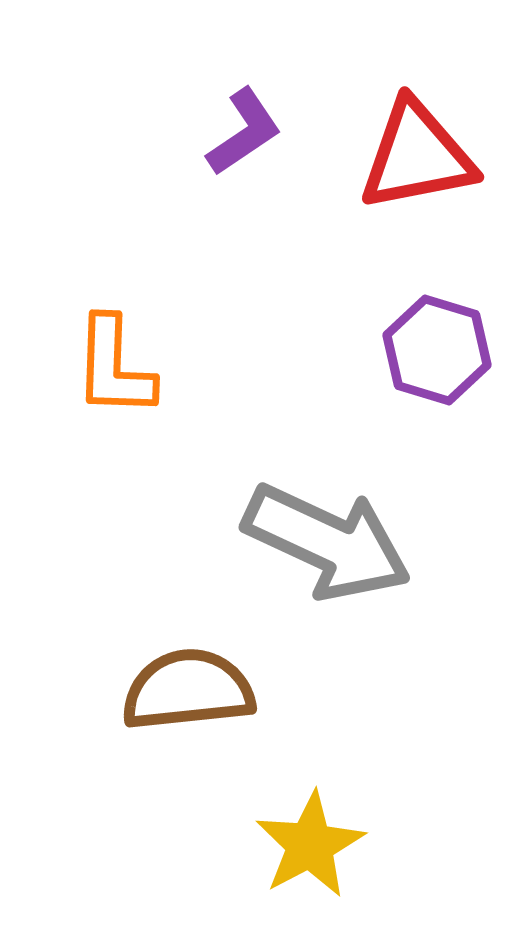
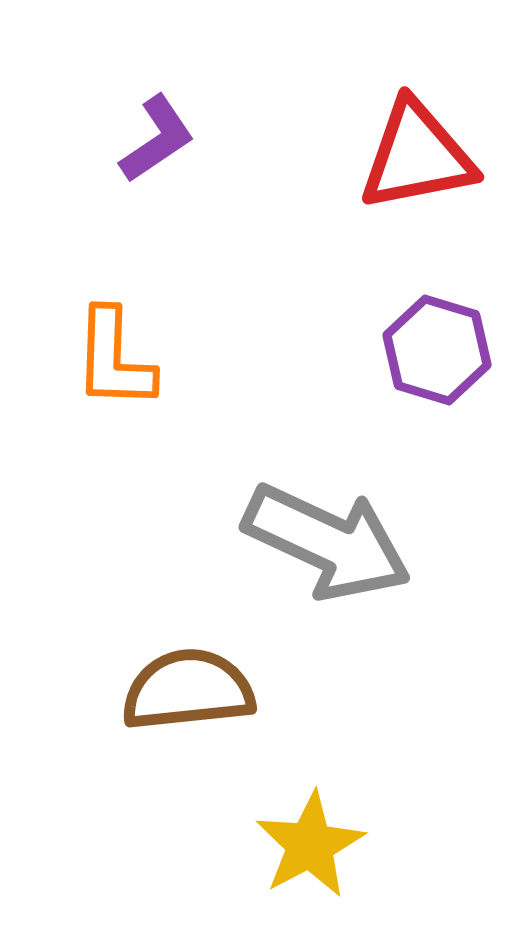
purple L-shape: moved 87 px left, 7 px down
orange L-shape: moved 8 px up
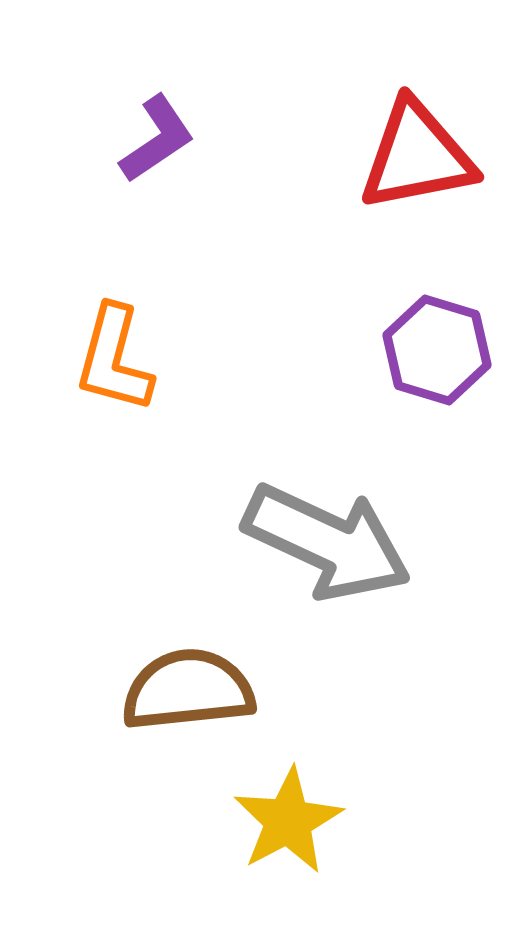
orange L-shape: rotated 13 degrees clockwise
yellow star: moved 22 px left, 24 px up
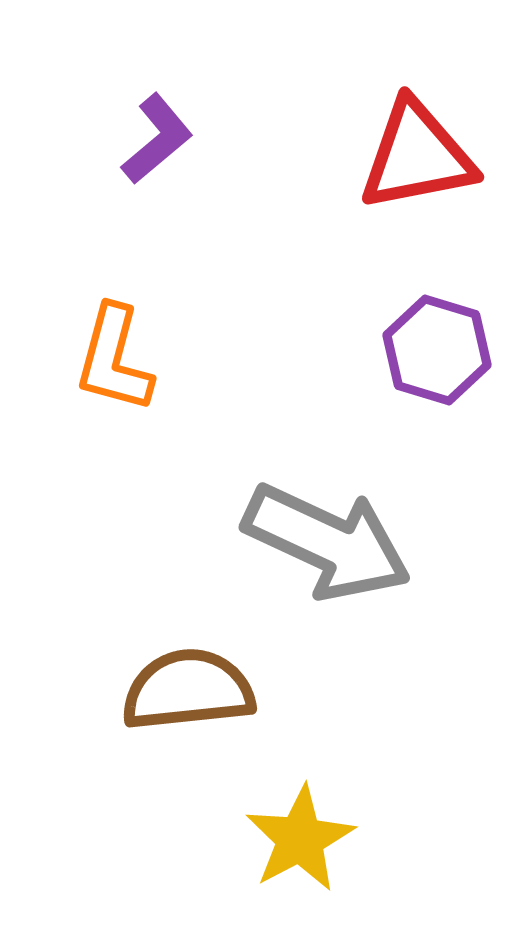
purple L-shape: rotated 6 degrees counterclockwise
yellow star: moved 12 px right, 18 px down
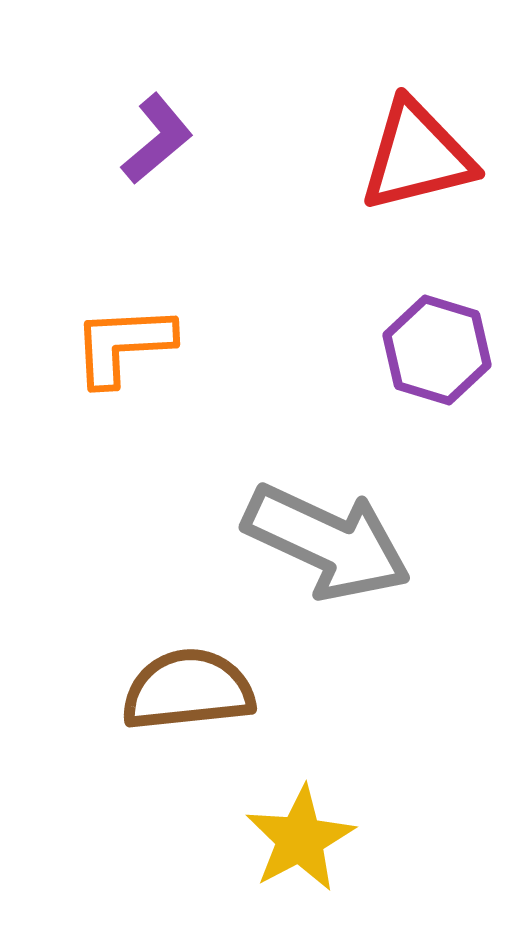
red triangle: rotated 3 degrees counterclockwise
orange L-shape: moved 9 px right, 14 px up; rotated 72 degrees clockwise
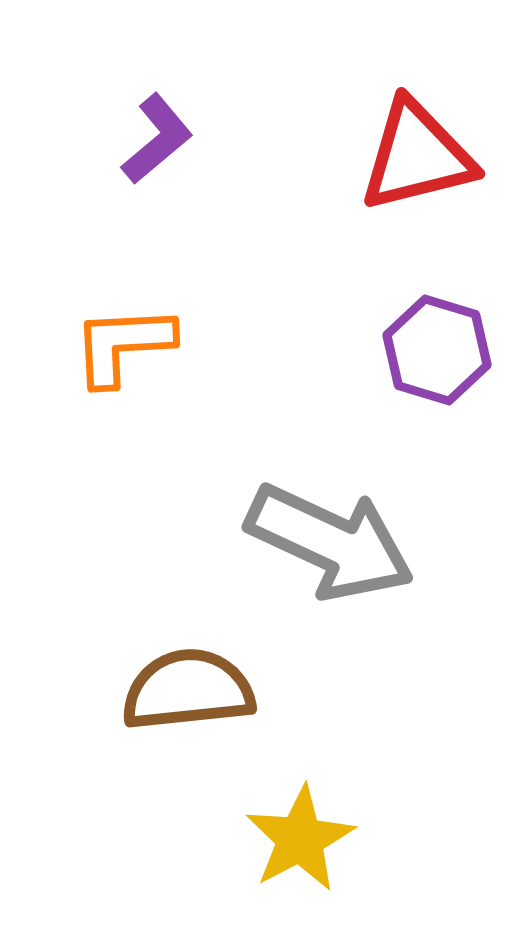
gray arrow: moved 3 px right
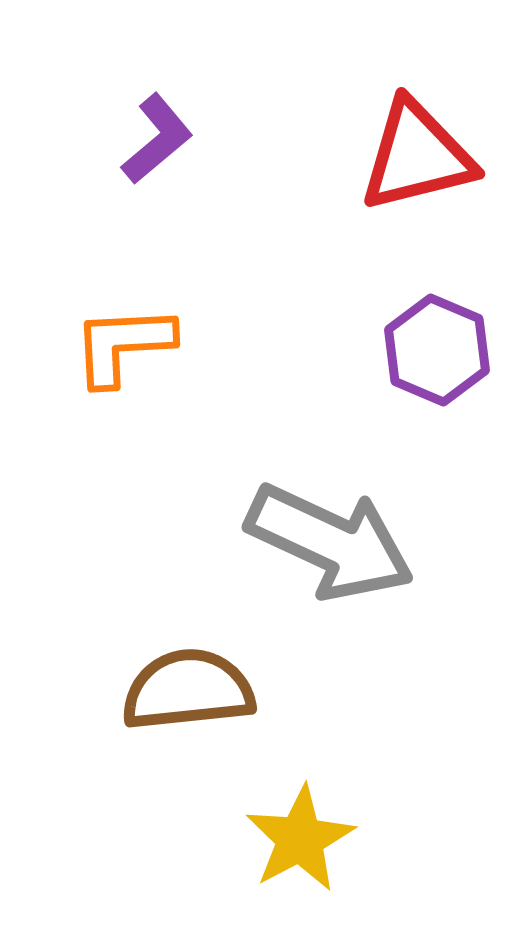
purple hexagon: rotated 6 degrees clockwise
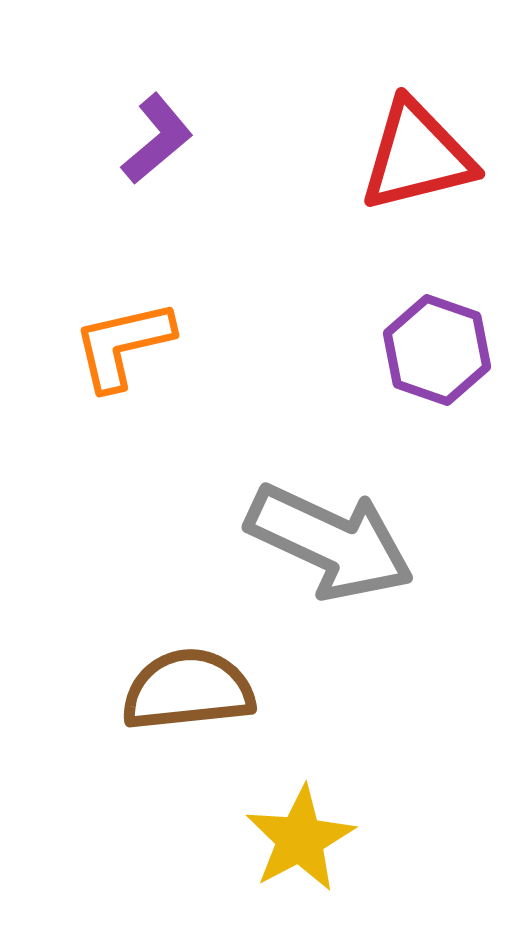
orange L-shape: rotated 10 degrees counterclockwise
purple hexagon: rotated 4 degrees counterclockwise
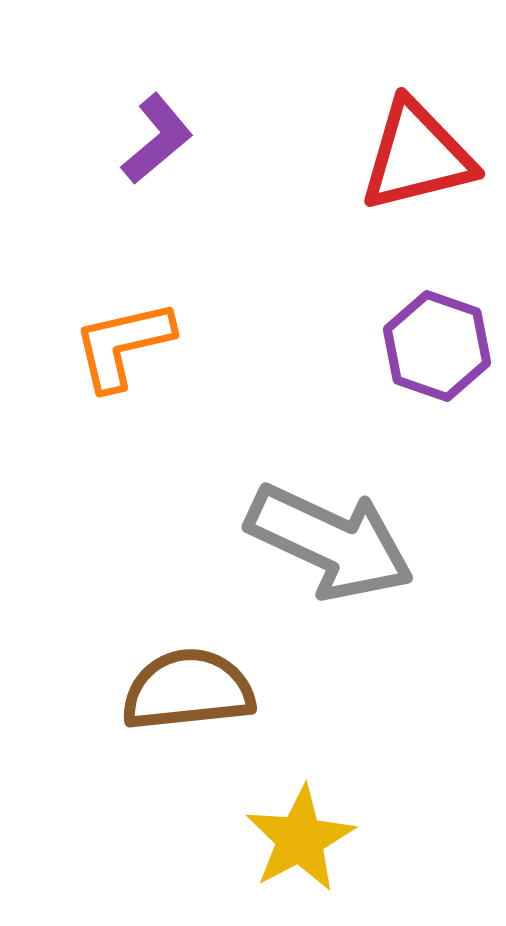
purple hexagon: moved 4 px up
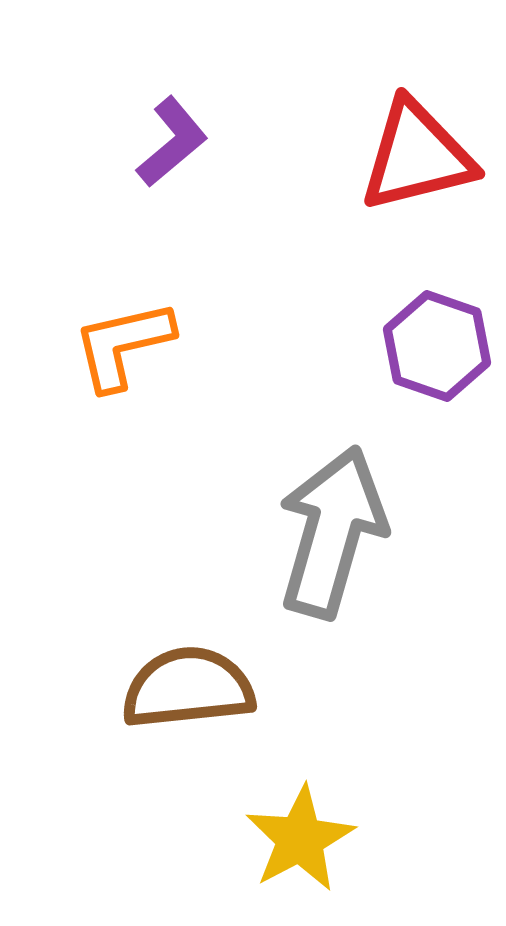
purple L-shape: moved 15 px right, 3 px down
gray arrow: moved 2 px right, 10 px up; rotated 99 degrees counterclockwise
brown semicircle: moved 2 px up
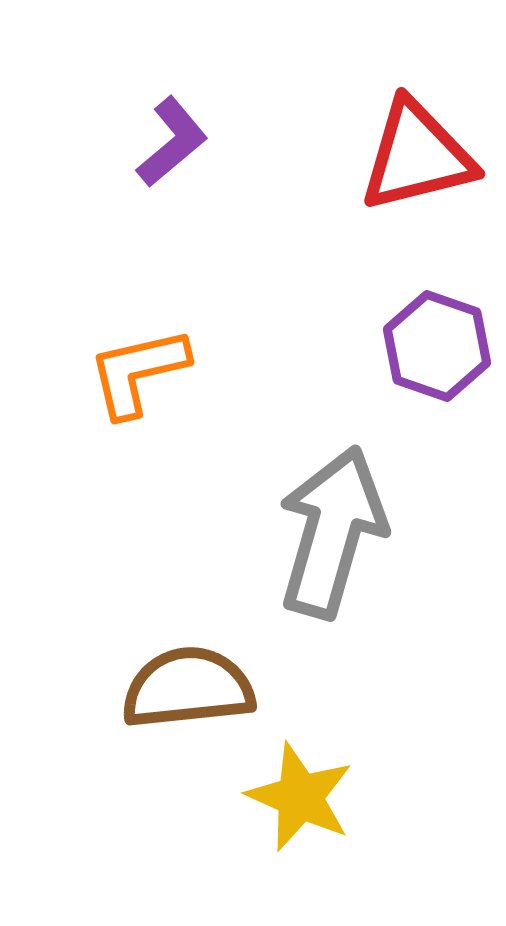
orange L-shape: moved 15 px right, 27 px down
yellow star: moved 42 px up; rotated 20 degrees counterclockwise
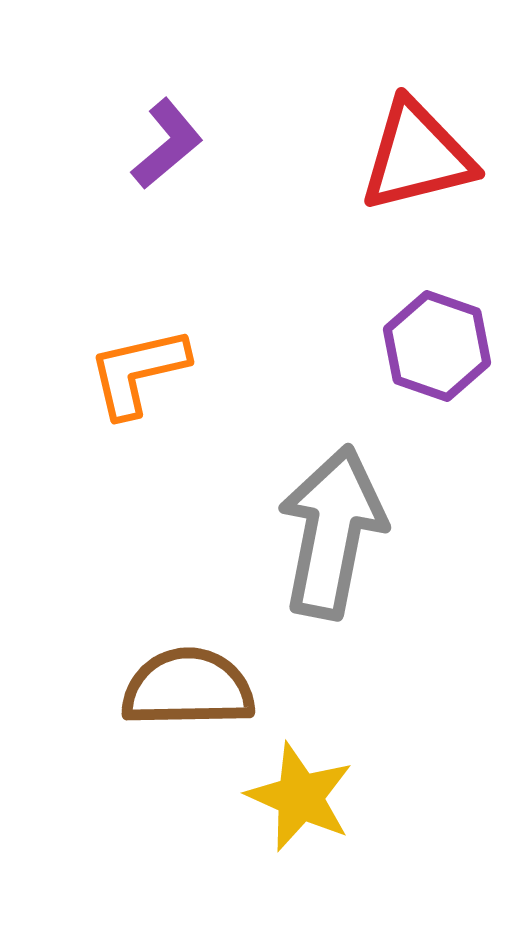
purple L-shape: moved 5 px left, 2 px down
gray arrow: rotated 5 degrees counterclockwise
brown semicircle: rotated 5 degrees clockwise
